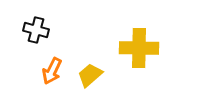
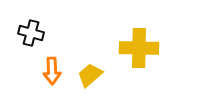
black cross: moved 5 px left, 3 px down
orange arrow: rotated 28 degrees counterclockwise
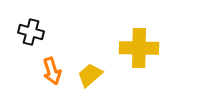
black cross: moved 1 px up
orange arrow: rotated 16 degrees counterclockwise
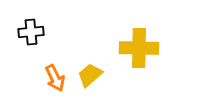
black cross: rotated 20 degrees counterclockwise
orange arrow: moved 3 px right, 7 px down; rotated 8 degrees counterclockwise
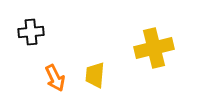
yellow cross: moved 15 px right; rotated 15 degrees counterclockwise
yellow trapezoid: moved 5 px right; rotated 44 degrees counterclockwise
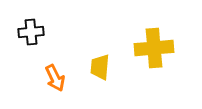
yellow cross: rotated 9 degrees clockwise
yellow trapezoid: moved 5 px right, 8 px up
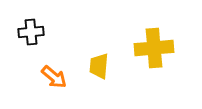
yellow trapezoid: moved 1 px left, 1 px up
orange arrow: moved 1 px left, 1 px up; rotated 24 degrees counterclockwise
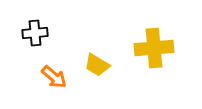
black cross: moved 4 px right, 1 px down
yellow trapezoid: moved 2 px left, 1 px up; rotated 64 degrees counterclockwise
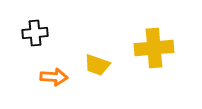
yellow trapezoid: rotated 12 degrees counterclockwise
orange arrow: rotated 36 degrees counterclockwise
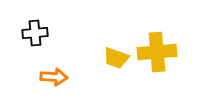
yellow cross: moved 3 px right, 4 px down
yellow trapezoid: moved 19 px right, 7 px up
